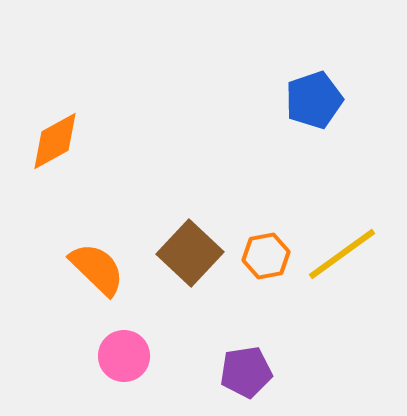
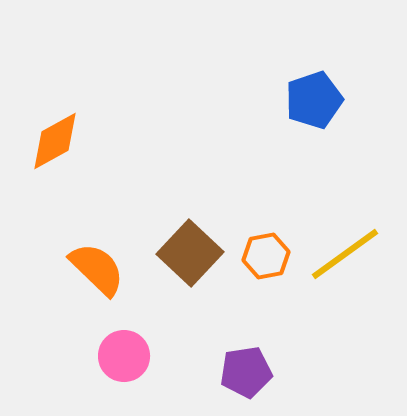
yellow line: moved 3 px right
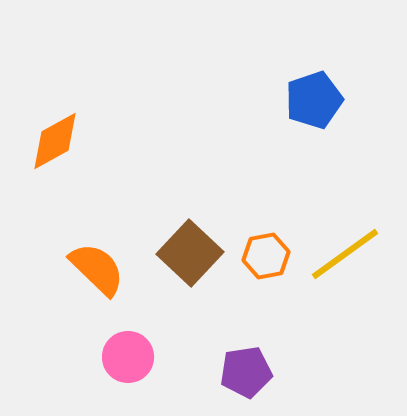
pink circle: moved 4 px right, 1 px down
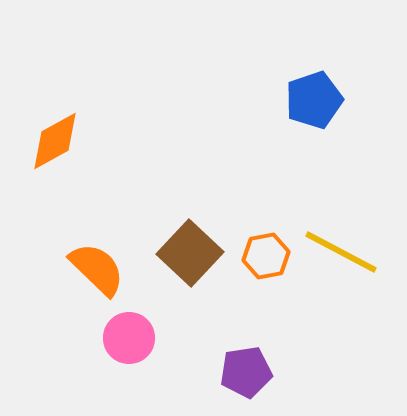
yellow line: moved 4 px left, 2 px up; rotated 64 degrees clockwise
pink circle: moved 1 px right, 19 px up
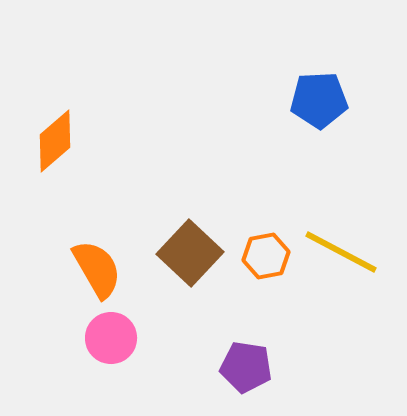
blue pentagon: moved 5 px right; rotated 16 degrees clockwise
orange diamond: rotated 12 degrees counterclockwise
orange semicircle: rotated 16 degrees clockwise
pink circle: moved 18 px left
purple pentagon: moved 5 px up; rotated 18 degrees clockwise
